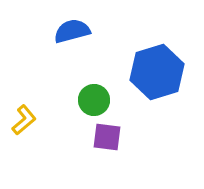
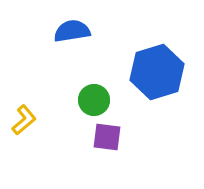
blue semicircle: rotated 6 degrees clockwise
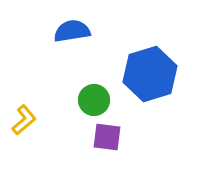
blue hexagon: moved 7 px left, 2 px down
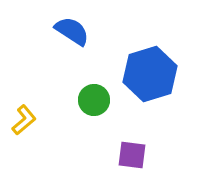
blue semicircle: rotated 42 degrees clockwise
purple square: moved 25 px right, 18 px down
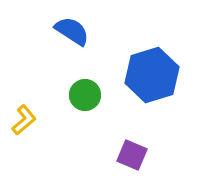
blue hexagon: moved 2 px right, 1 px down
green circle: moved 9 px left, 5 px up
purple square: rotated 16 degrees clockwise
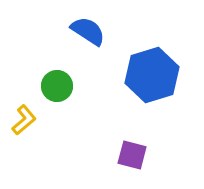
blue semicircle: moved 16 px right
green circle: moved 28 px left, 9 px up
purple square: rotated 8 degrees counterclockwise
